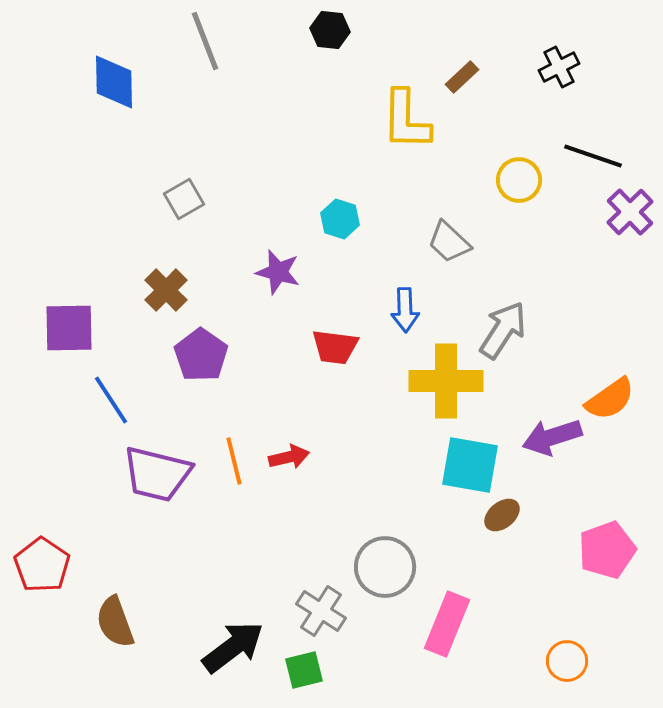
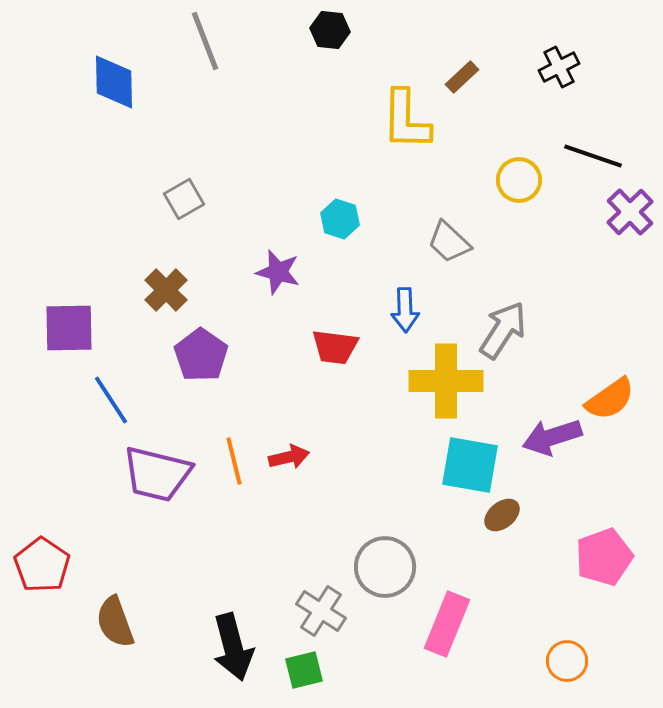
pink pentagon: moved 3 px left, 7 px down
black arrow: rotated 112 degrees clockwise
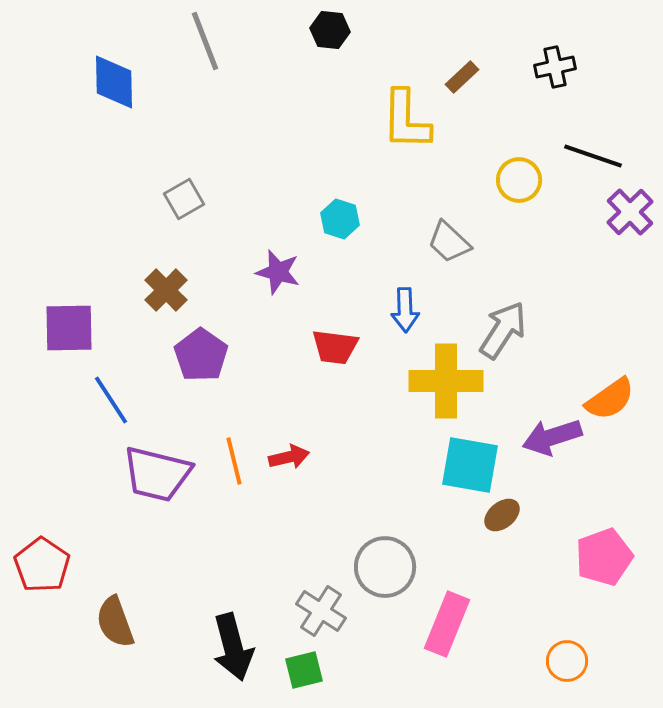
black cross: moved 4 px left; rotated 15 degrees clockwise
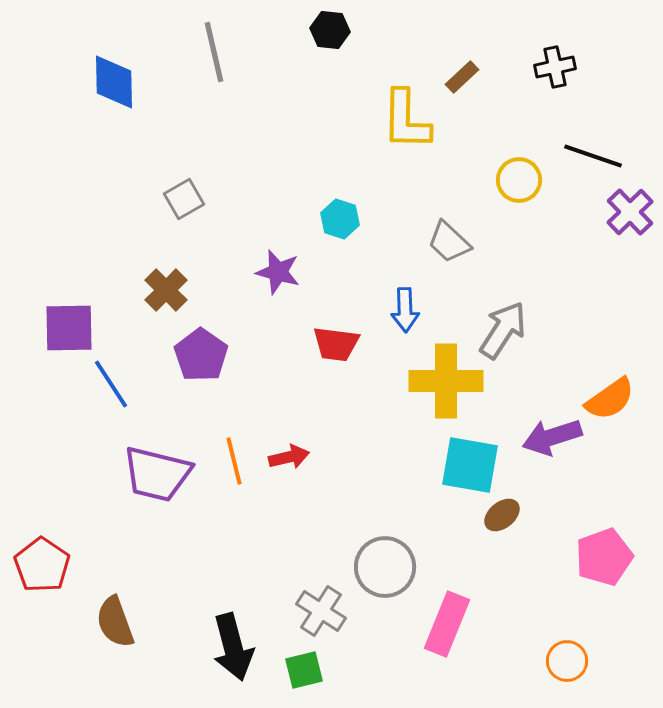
gray line: moved 9 px right, 11 px down; rotated 8 degrees clockwise
red trapezoid: moved 1 px right, 3 px up
blue line: moved 16 px up
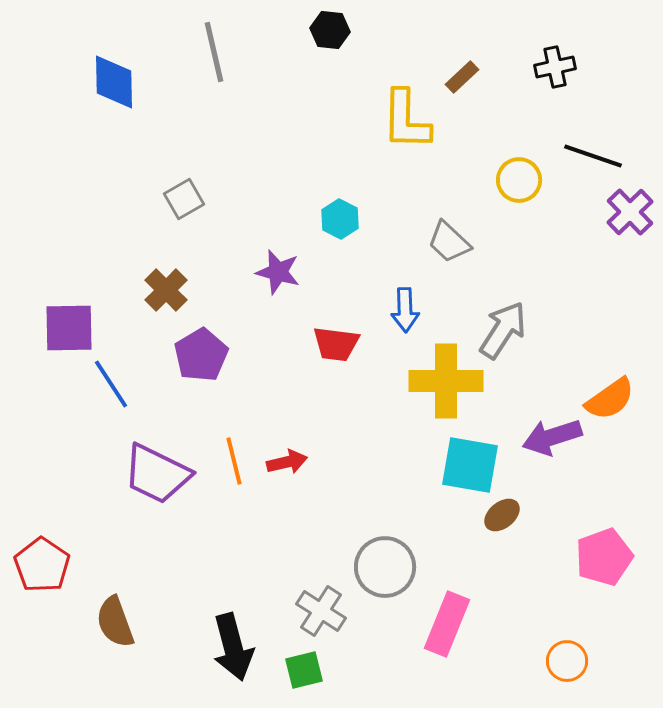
cyan hexagon: rotated 9 degrees clockwise
purple pentagon: rotated 6 degrees clockwise
red arrow: moved 2 px left, 5 px down
purple trapezoid: rotated 12 degrees clockwise
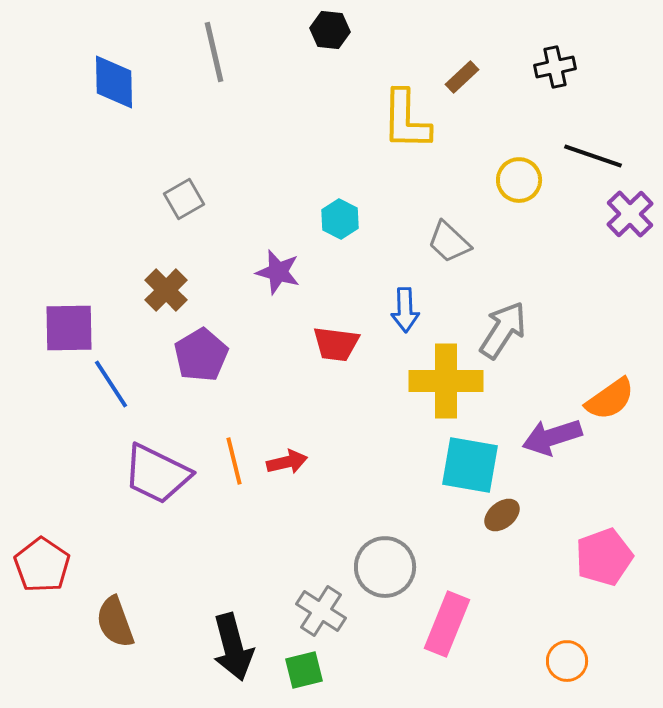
purple cross: moved 2 px down
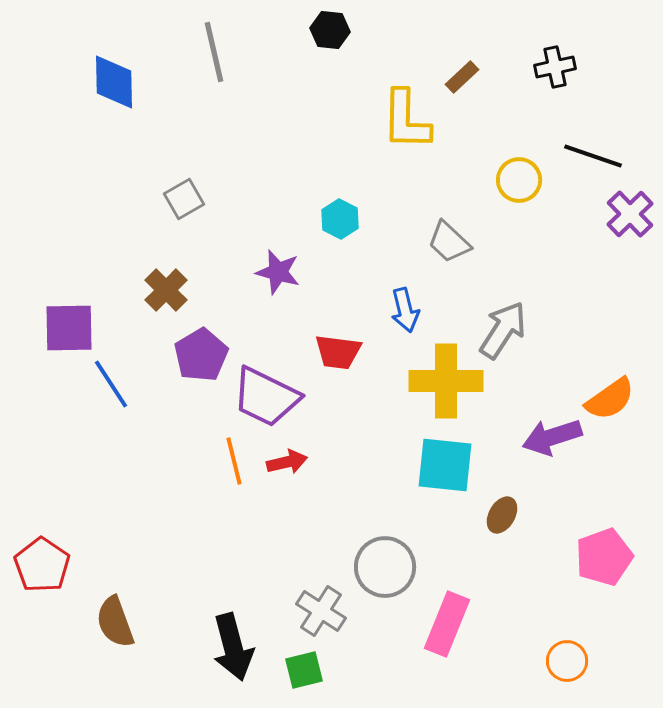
blue arrow: rotated 12 degrees counterclockwise
red trapezoid: moved 2 px right, 8 px down
cyan square: moved 25 px left; rotated 4 degrees counterclockwise
purple trapezoid: moved 109 px right, 77 px up
brown ellipse: rotated 21 degrees counterclockwise
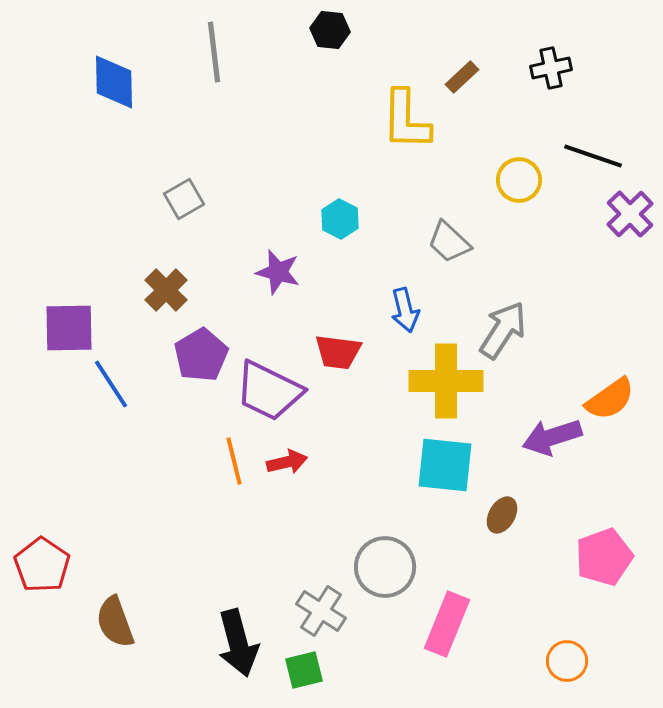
gray line: rotated 6 degrees clockwise
black cross: moved 4 px left, 1 px down
purple trapezoid: moved 3 px right, 6 px up
black arrow: moved 5 px right, 4 px up
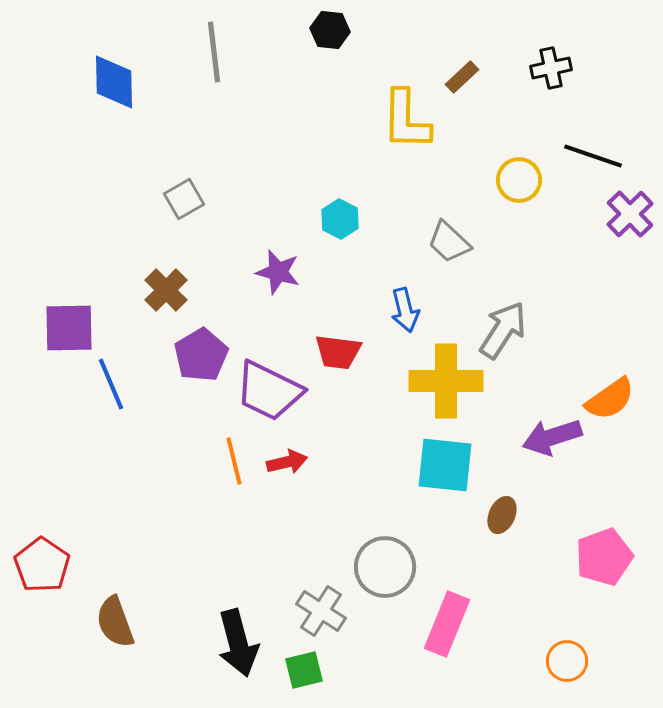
blue line: rotated 10 degrees clockwise
brown ellipse: rotated 6 degrees counterclockwise
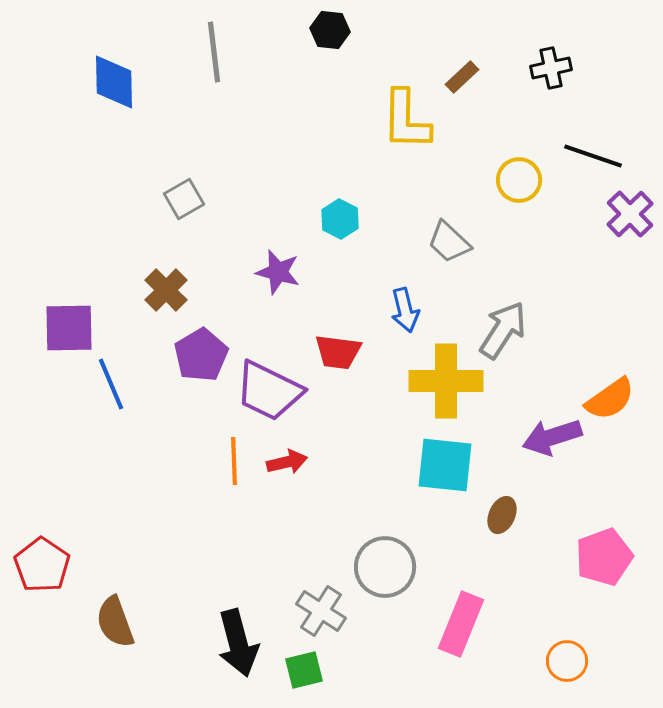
orange line: rotated 12 degrees clockwise
pink rectangle: moved 14 px right
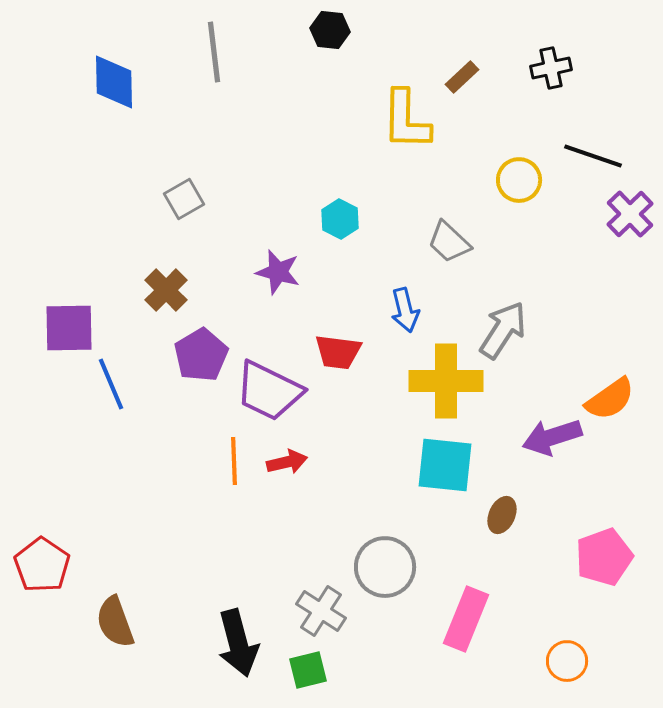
pink rectangle: moved 5 px right, 5 px up
green square: moved 4 px right
